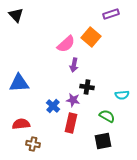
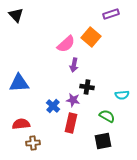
brown cross: moved 1 px up; rotated 16 degrees counterclockwise
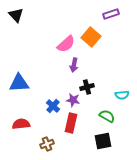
black cross: rotated 24 degrees counterclockwise
brown cross: moved 14 px right, 1 px down; rotated 16 degrees counterclockwise
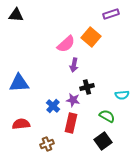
black triangle: rotated 42 degrees counterclockwise
black square: rotated 24 degrees counterclockwise
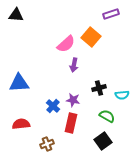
black cross: moved 12 px right, 1 px down
